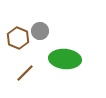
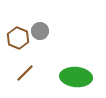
green ellipse: moved 11 px right, 18 px down
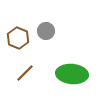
gray circle: moved 6 px right
green ellipse: moved 4 px left, 3 px up
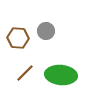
brown hexagon: rotated 20 degrees counterclockwise
green ellipse: moved 11 px left, 1 px down
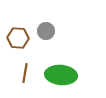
brown line: rotated 36 degrees counterclockwise
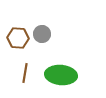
gray circle: moved 4 px left, 3 px down
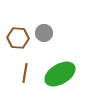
gray circle: moved 2 px right, 1 px up
green ellipse: moved 1 px left, 1 px up; rotated 36 degrees counterclockwise
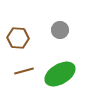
gray circle: moved 16 px right, 3 px up
brown line: moved 1 px left, 2 px up; rotated 66 degrees clockwise
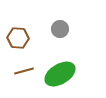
gray circle: moved 1 px up
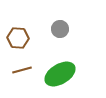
brown line: moved 2 px left, 1 px up
